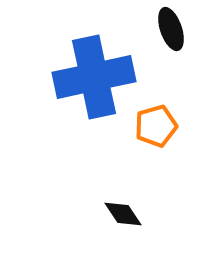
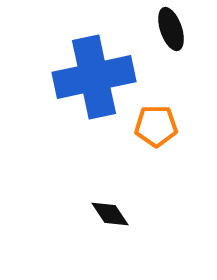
orange pentagon: rotated 15 degrees clockwise
black diamond: moved 13 px left
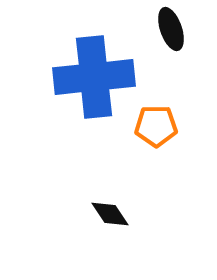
blue cross: rotated 6 degrees clockwise
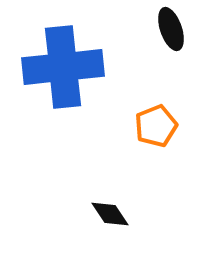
blue cross: moved 31 px left, 10 px up
orange pentagon: rotated 21 degrees counterclockwise
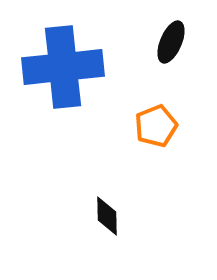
black ellipse: moved 13 px down; rotated 42 degrees clockwise
black diamond: moved 3 px left, 2 px down; rotated 33 degrees clockwise
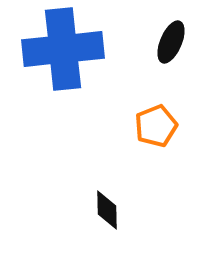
blue cross: moved 18 px up
black diamond: moved 6 px up
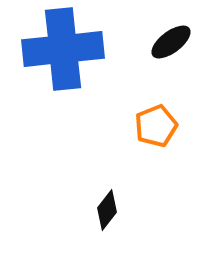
black ellipse: rotated 30 degrees clockwise
black diamond: rotated 39 degrees clockwise
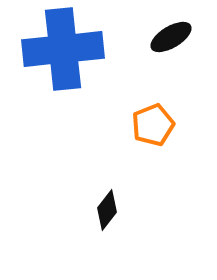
black ellipse: moved 5 px up; rotated 6 degrees clockwise
orange pentagon: moved 3 px left, 1 px up
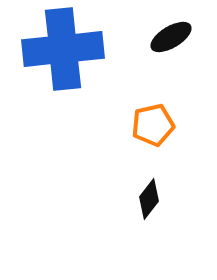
orange pentagon: rotated 9 degrees clockwise
black diamond: moved 42 px right, 11 px up
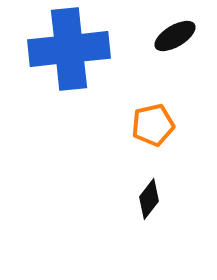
black ellipse: moved 4 px right, 1 px up
blue cross: moved 6 px right
